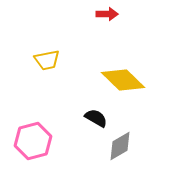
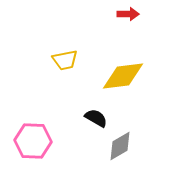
red arrow: moved 21 px right
yellow trapezoid: moved 18 px right
yellow diamond: moved 4 px up; rotated 51 degrees counterclockwise
pink hexagon: rotated 18 degrees clockwise
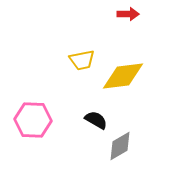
yellow trapezoid: moved 17 px right
black semicircle: moved 2 px down
pink hexagon: moved 21 px up
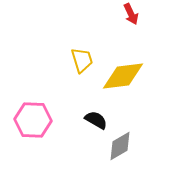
red arrow: moved 3 px right; rotated 65 degrees clockwise
yellow trapezoid: rotated 96 degrees counterclockwise
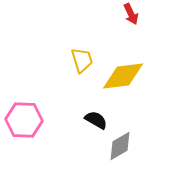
pink hexagon: moved 9 px left
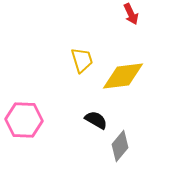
gray diamond: rotated 20 degrees counterclockwise
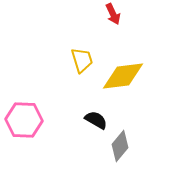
red arrow: moved 18 px left
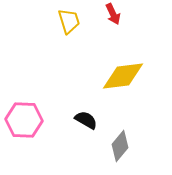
yellow trapezoid: moved 13 px left, 39 px up
black semicircle: moved 10 px left
